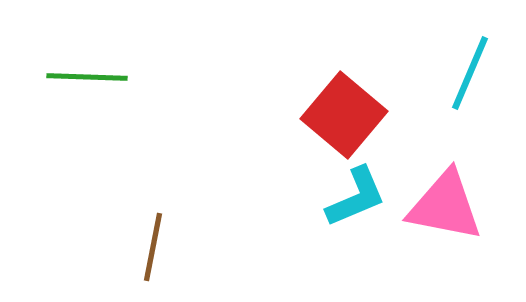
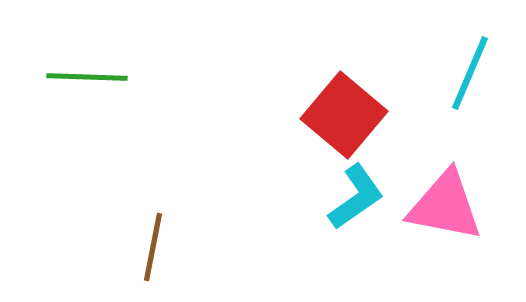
cyan L-shape: rotated 12 degrees counterclockwise
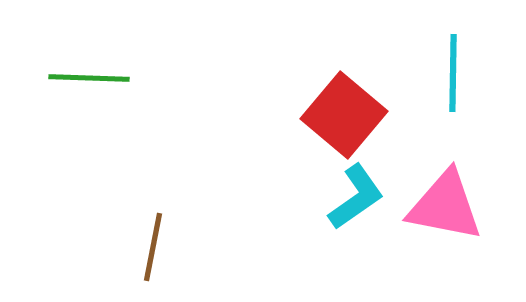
cyan line: moved 17 px left; rotated 22 degrees counterclockwise
green line: moved 2 px right, 1 px down
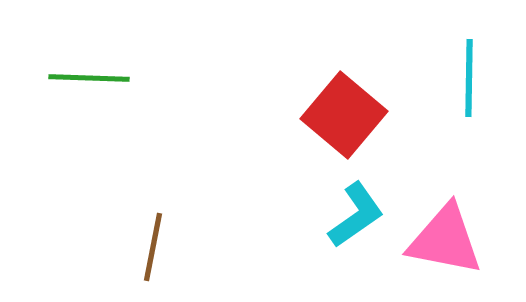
cyan line: moved 16 px right, 5 px down
cyan L-shape: moved 18 px down
pink triangle: moved 34 px down
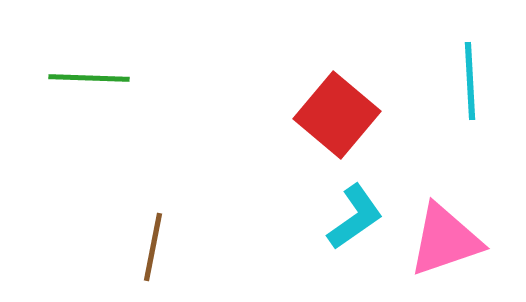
cyan line: moved 1 px right, 3 px down; rotated 4 degrees counterclockwise
red square: moved 7 px left
cyan L-shape: moved 1 px left, 2 px down
pink triangle: rotated 30 degrees counterclockwise
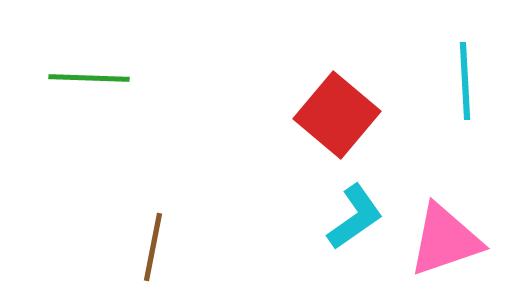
cyan line: moved 5 px left
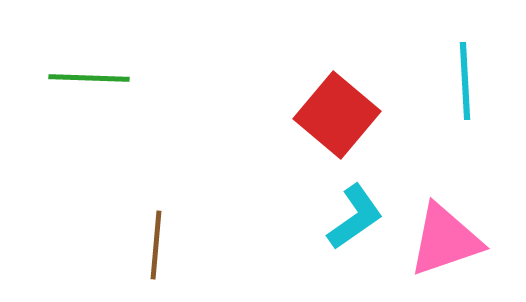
brown line: moved 3 px right, 2 px up; rotated 6 degrees counterclockwise
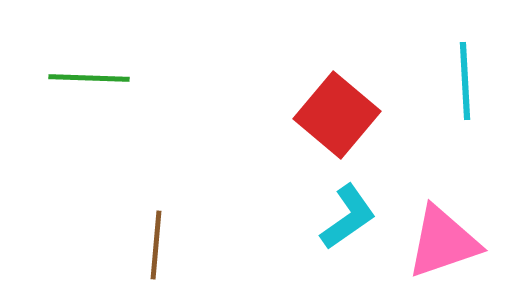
cyan L-shape: moved 7 px left
pink triangle: moved 2 px left, 2 px down
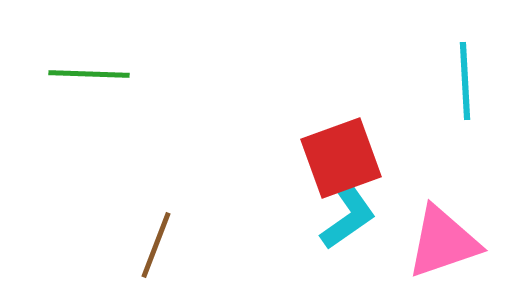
green line: moved 4 px up
red square: moved 4 px right, 43 px down; rotated 30 degrees clockwise
brown line: rotated 16 degrees clockwise
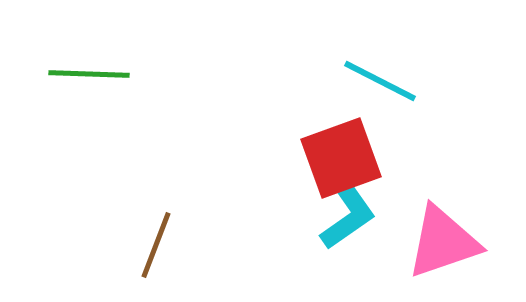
cyan line: moved 85 px left; rotated 60 degrees counterclockwise
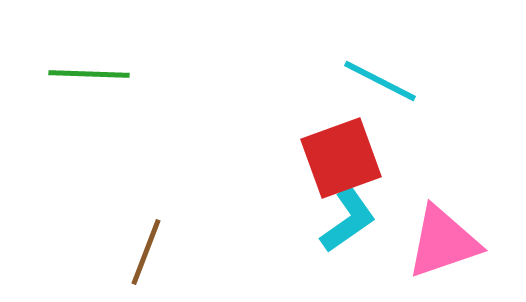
cyan L-shape: moved 3 px down
brown line: moved 10 px left, 7 px down
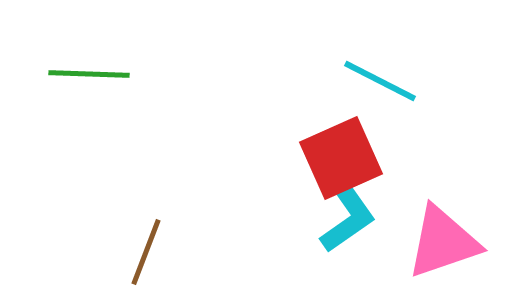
red square: rotated 4 degrees counterclockwise
